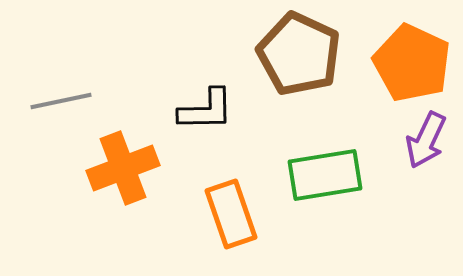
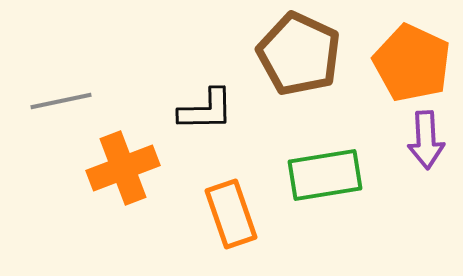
purple arrow: rotated 28 degrees counterclockwise
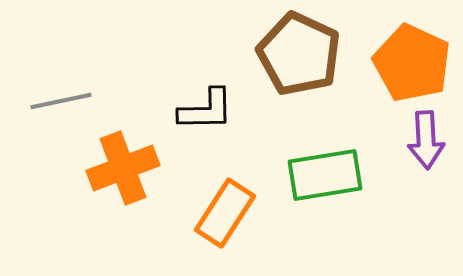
orange rectangle: moved 6 px left, 1 px up; rotated 52 degrees clockwise
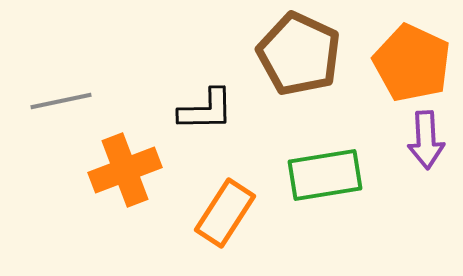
orange cross: moved 2 px right, 2 px down
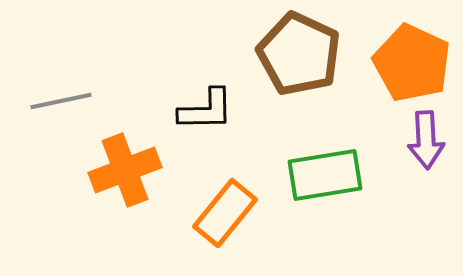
orange rectangle: rotated 6 degrees clockwise
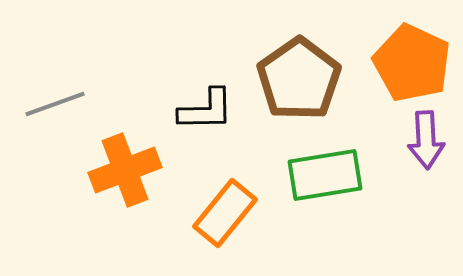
brown pentagon: moved 25 px down; rotated 12 degrees clockwise
gray line: moved 6 px left, 3 px down; rotated 8 degrees counterclockwise
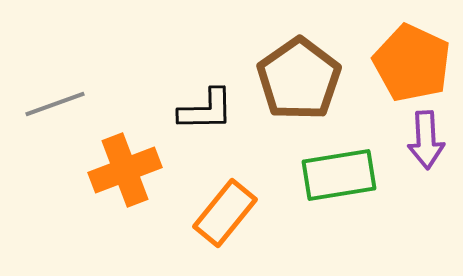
green rectangle: moved 14 px right
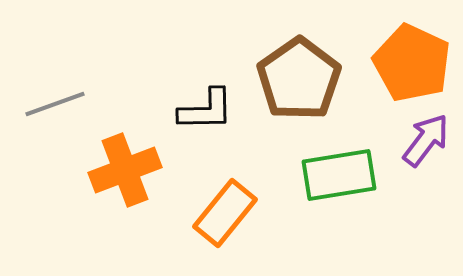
purple arrow: rotated 140 degrees counterclockwise
